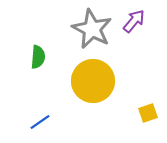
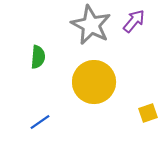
gray star: moved 1 px left, 4 px up
yellow circle: moved 1 px right, 1 px down
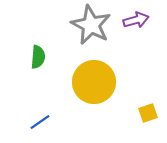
purple arrow: moved 2 px right, 1 px up; rotated 35 degrees clockwise
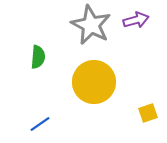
blue line: moved 2 px down
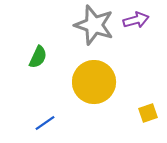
gray star: moved 3 px right; rotated 9 degrees counterclockwise
green semicircle: rotated 20 degrees clockwise
blue line: moved 5 px right, 1 px up
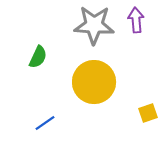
purple arrow: rotated 80 degrees counterclockwise
gray star: rotated 15 degrees counterclockwise
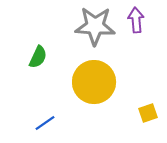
gray star: moved 1 px right, 1 px down
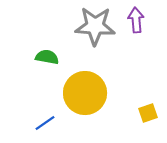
green semicircle: moved 9 px right; rotated 105 degrees counterclockwise
yellow circle: moved 9 px left, 11 px down
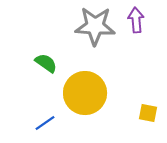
green semicircle: moved 1 px left, 6 px down; rotated 25 degrees clockwise
yellow square: rotated 30 degrees clockwise
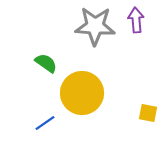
yellow circle: moved 3 px left
